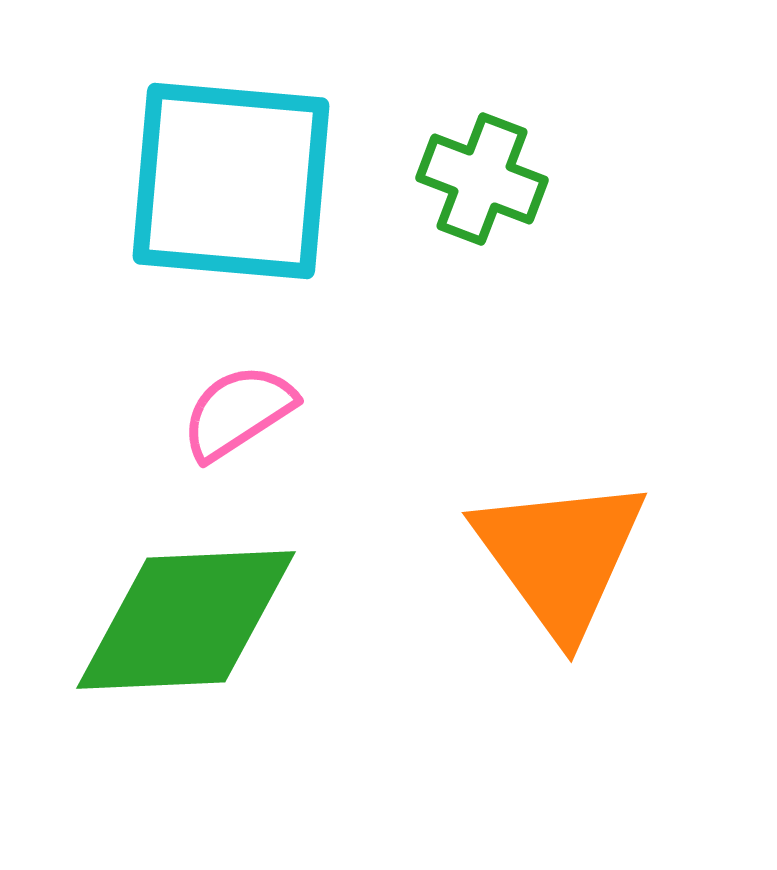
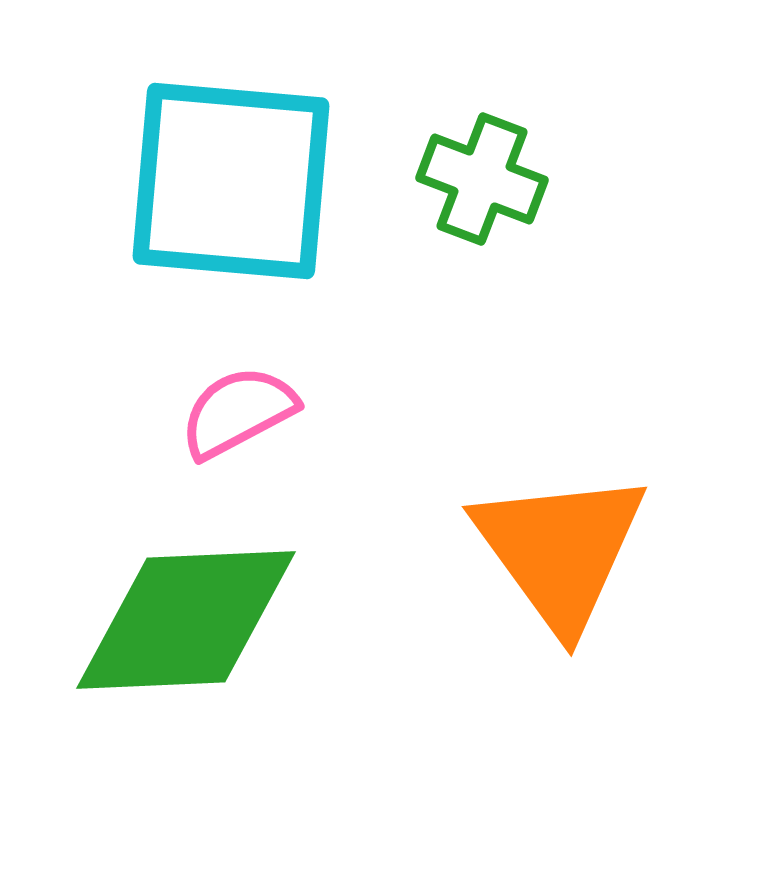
pink semicircle: rotated 5 degrees clockwise
orange triangle: moved 6 px up
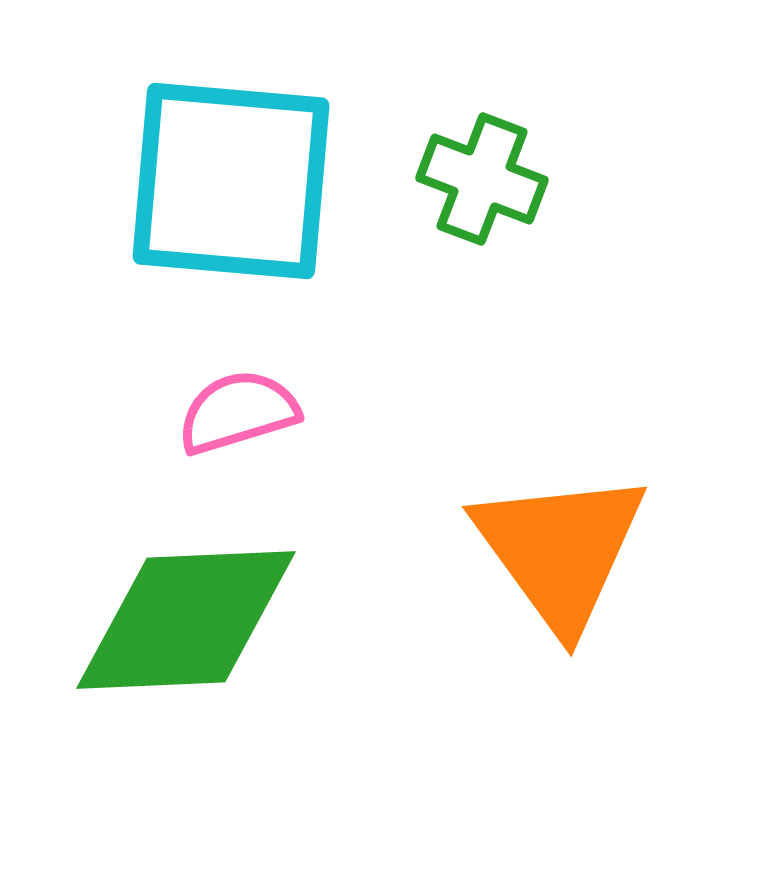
pink semicircle: rotated 11 degrees clockwise
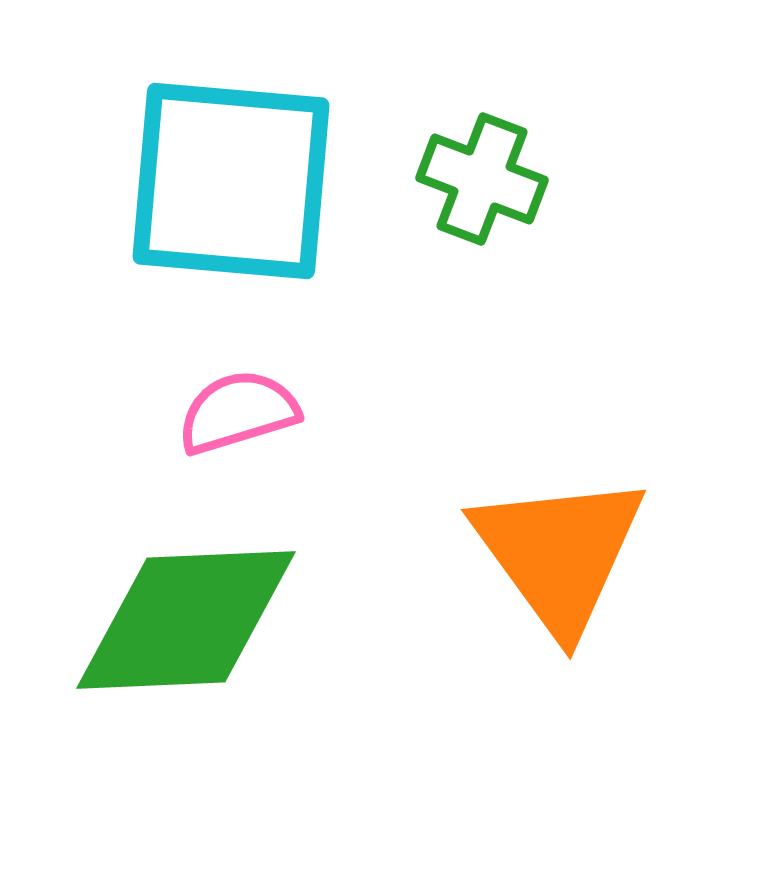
orange triangle: moved 1 px left, 3 px down
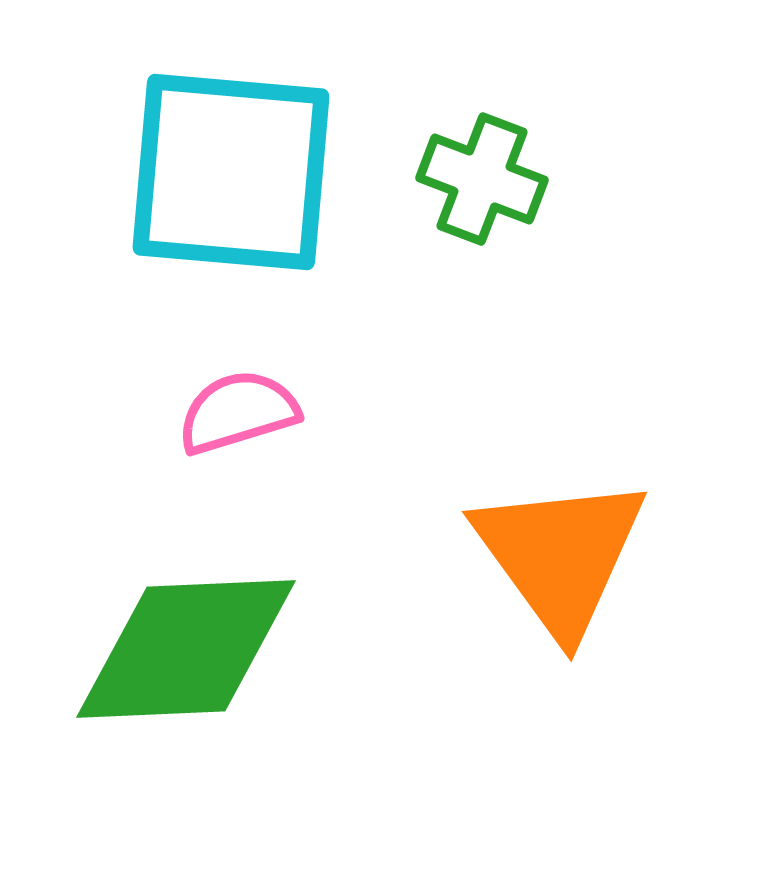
cyan square: moved 9 px up
orange triangle: moved 1 px right, 2 px down
green diamond: moved 29 px down
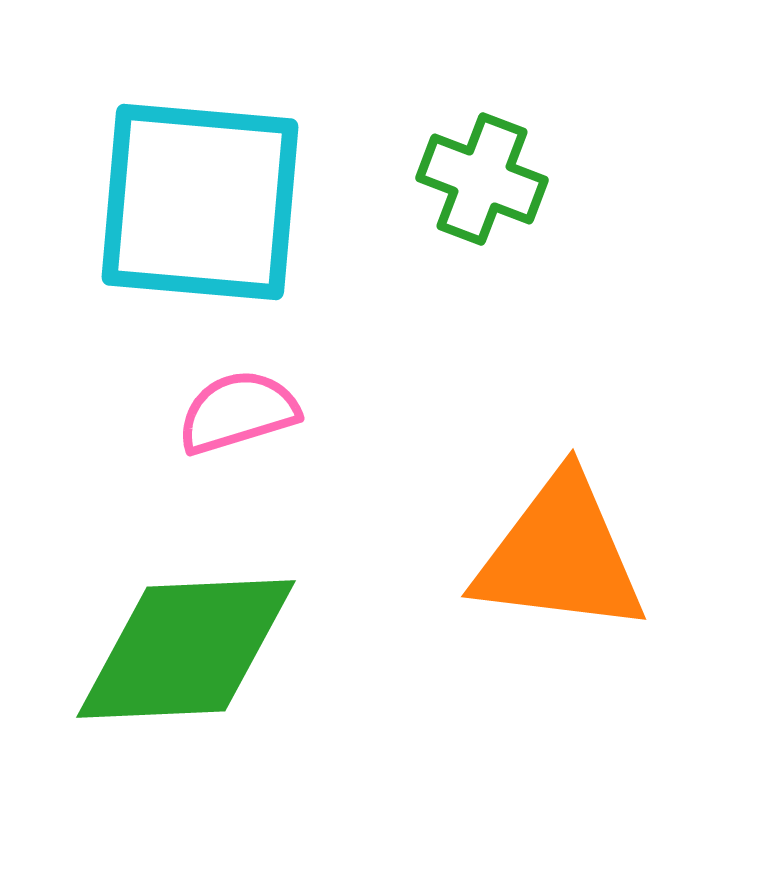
cyan square: moved 31 px left, 30 px down
orange triangle: rotated 47 degrees counterclockwise
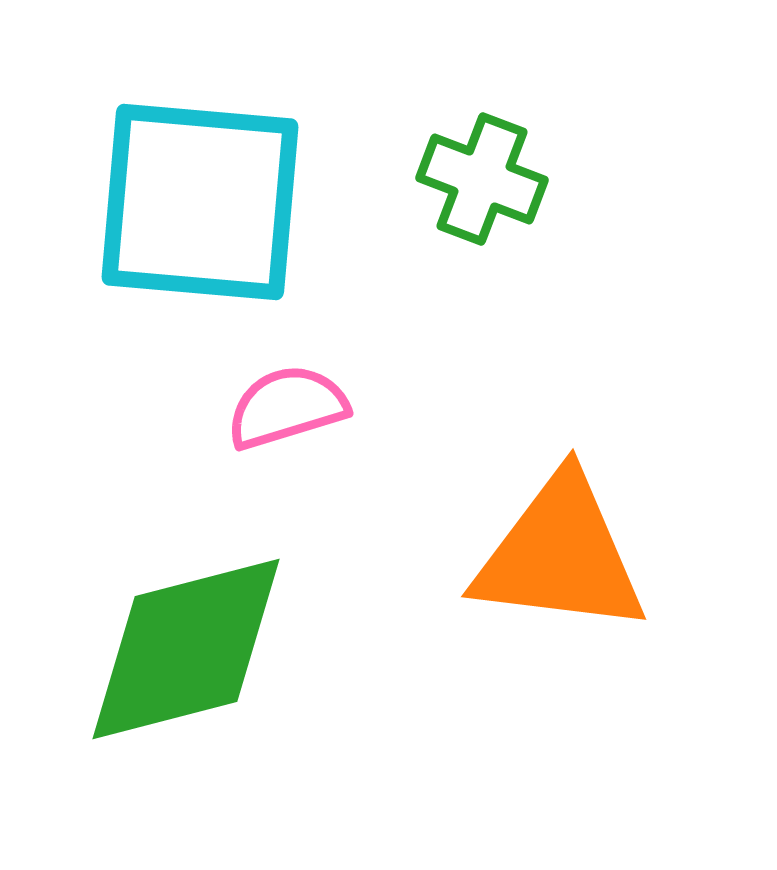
pink semicircle: moved 49 px right, 5 px up
green diamond: rotated 12 degrees counterclockwise
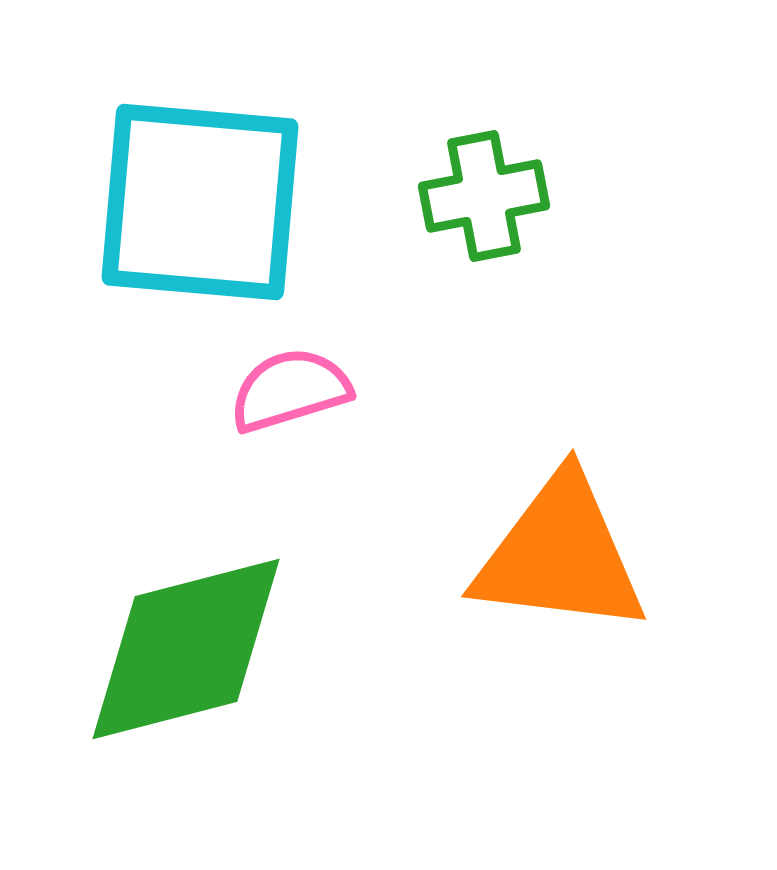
green cross: moved 2 px right, 17 px down; rotated 32 degrees counterclockwise
pink semicircle: moved 3 px right, 17 px up
